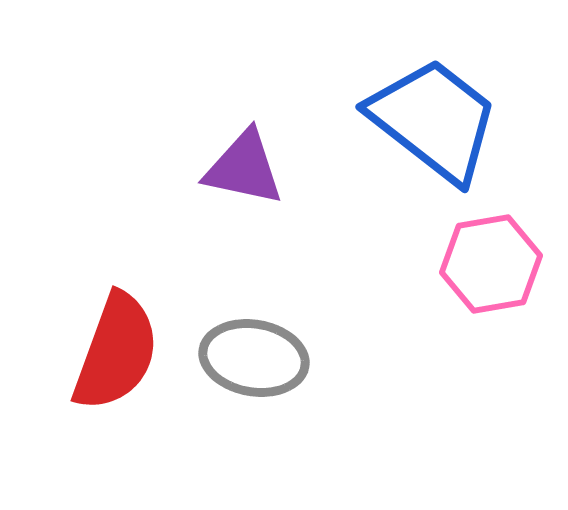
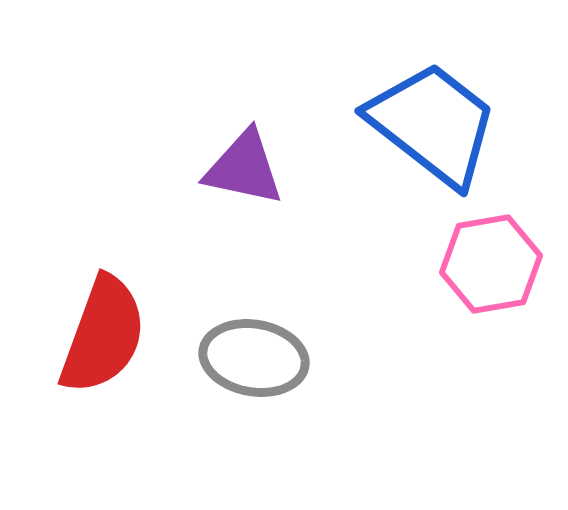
blue trapezoid: moved 1 px left, 4 px down
red semicircle: moved 13 px left, 17 px up
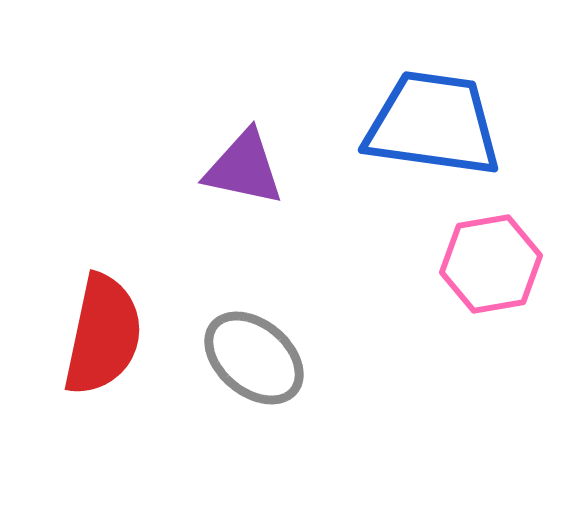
blue trapezoid: rotated 30 degrees counterclockwise
red semicircle: rotated 8 degrees counterclockwise
gray ellipse: rotated 30 degrees clockwise
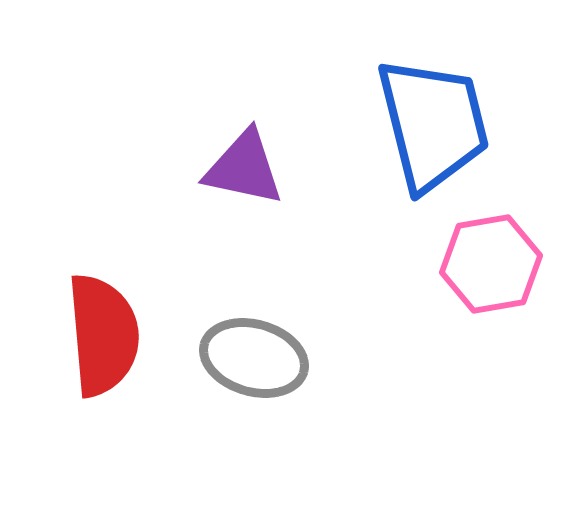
blue trapezoid: rotated 68 degrees clockwise
red semicircle: rotated 17 degrees counterclockwise
gray ellipse: rotated 24 degrees counterclockwise
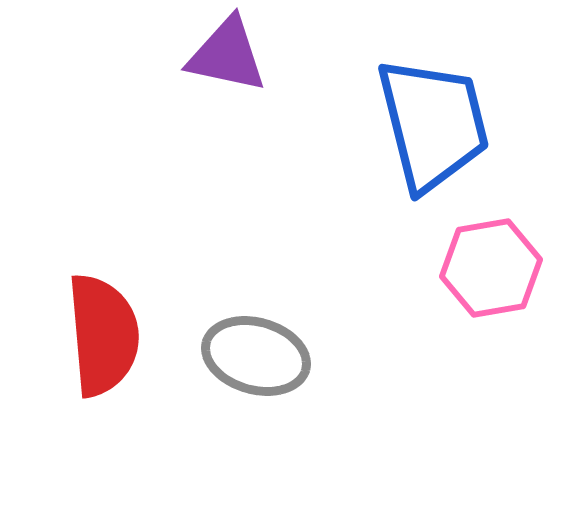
purple triangle: moved 17 px left, 113 px up
pink hexagon: moved 4 px down
gray ellipse: moved 2 px right, 2 px up
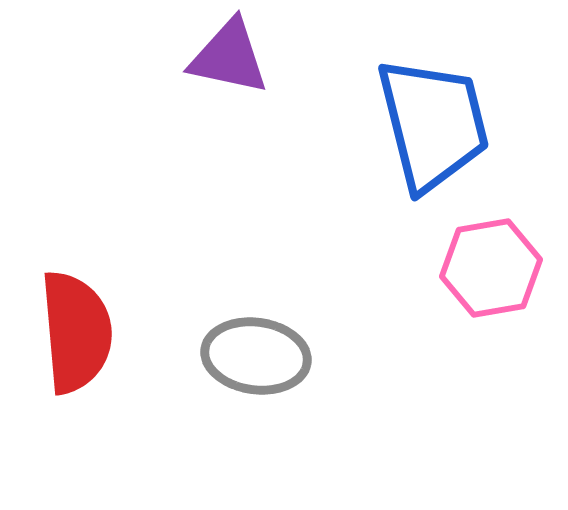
purple triangle: moved 2 px right, 2 px down
red semicircle: moved 27 px left, 3 px up
gray ellipse: rotated 8 degrees counterclockwise
